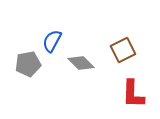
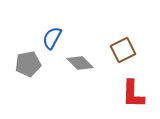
blue semicircle: moved 3 px up
gray diamond: moved 1 px left
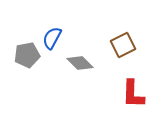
brown square: moved 5 px up
gray pentagon: moved 1 px left, 9 px up
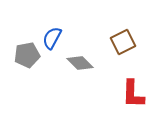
brown square: moved 3 px up
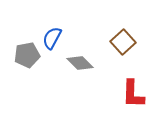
brown square: rotated 15 degrees counterclockwise
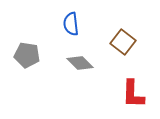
blue semicircle: moved 19 px right, 14 px up; rotated 35 degrees counterclockwise
brown square: rotated 10 degrees counterclockwise
gray pentagon: rotated 20 degrees clockwise
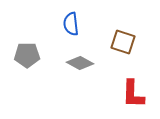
brown square: rotated 20 degrees counterclockwise
gray pentagon: rotated 10 degrees counterclockwise
gray diamond: rotated 16 degrees counterclockwise
